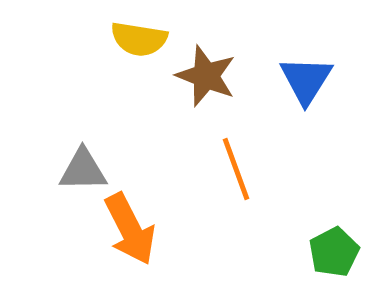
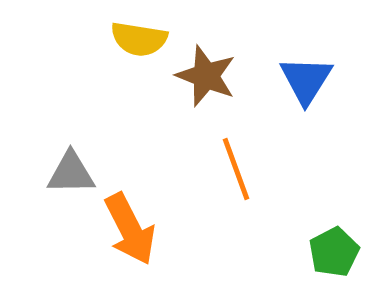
gray triangle: moved 12 px left, 3 px down
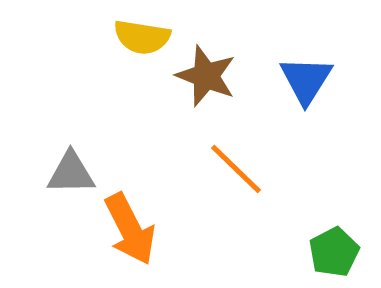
yellow semicircle: moved 3 px right, 2 px up
orange line: rotated 26 degrees counterclockwise
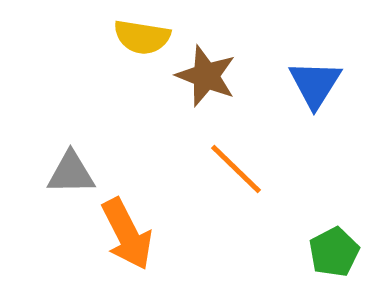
blue triangle: moved 9 px right, 4 px down
orange arrow: moved 3 px left, 5 px down
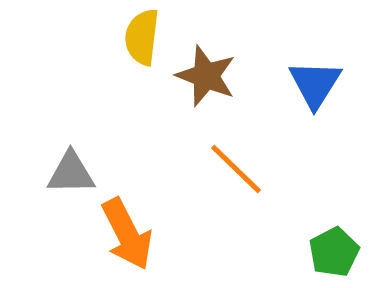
yellow semicircle: rotated 88 degrees clockwise
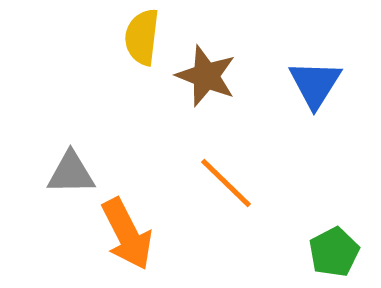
orange line: moved 10 px left, 14 px down
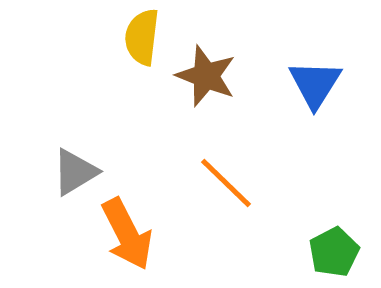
gray triangle: moved 4 px right, 1 px up; rotated 30 degrees counterclockwise
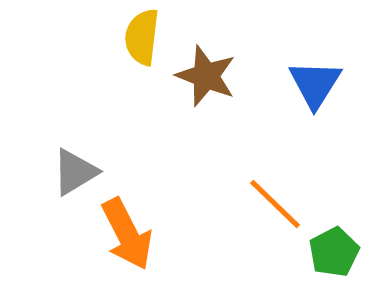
orange line: moved 49 px right, 21 px down
